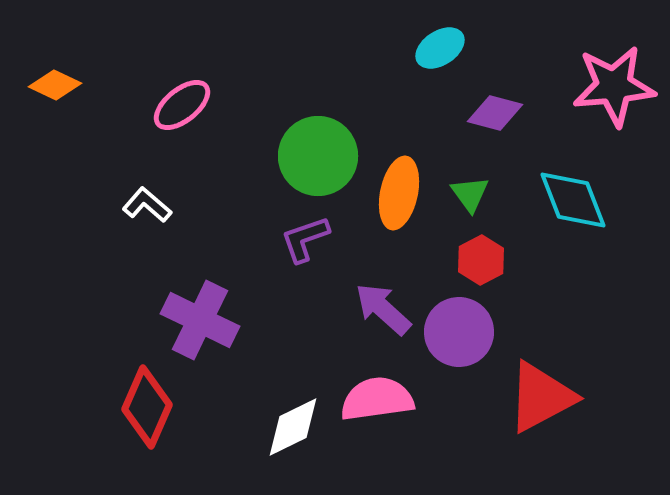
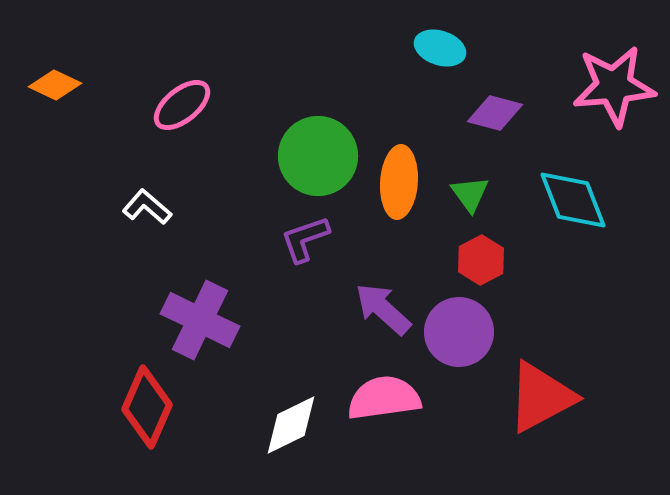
cyan ellipse: rotated 51 degrees clockwise
orange ellipse: moved 11 px up; rotated 8 degrees counterclockwise
white L-shape: moved 2 px down
pink semicircle: moved 7 px right, 1 px up
white diamond: moved 2 px left, 2 px up
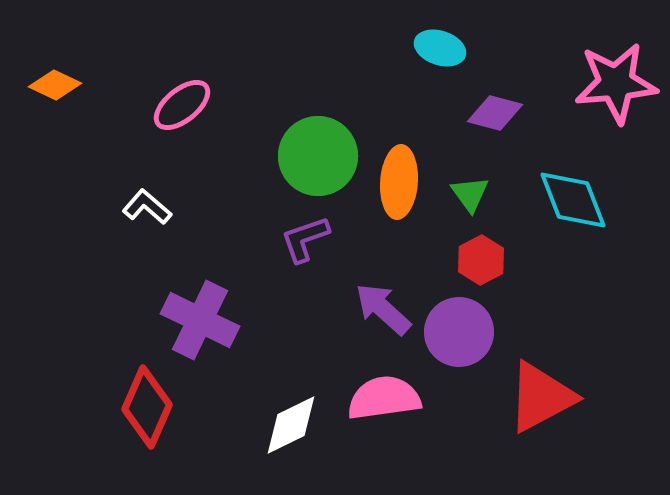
pink star: moved 2 px right, 3 px up
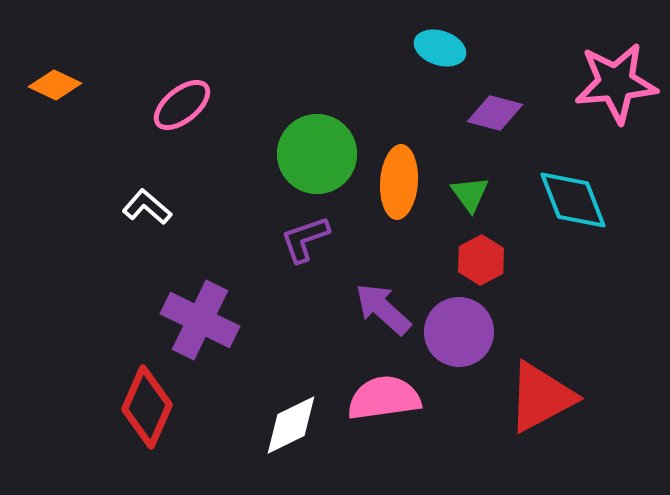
green circle: moved 1 px left, 2 px up
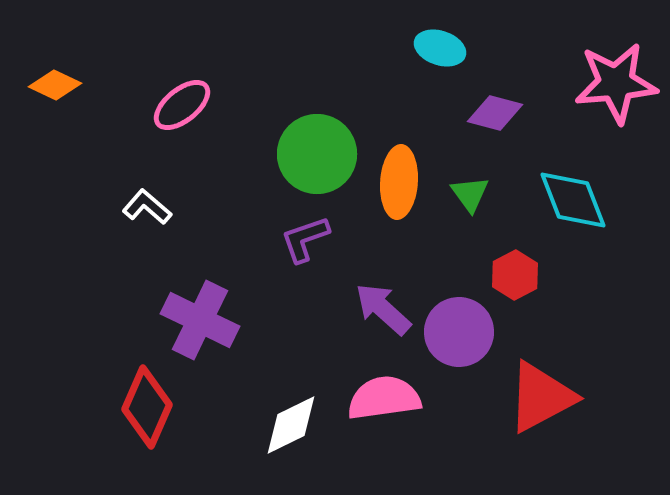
red hexagon: moved 34 px right, 15 px down
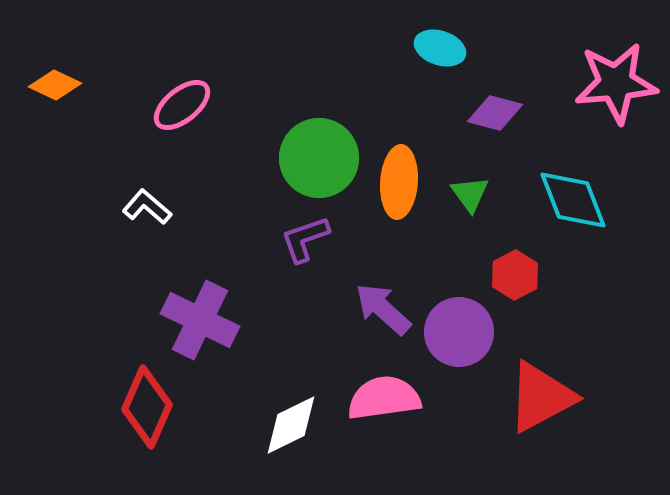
green circle: moved 2 px right, 4 px down
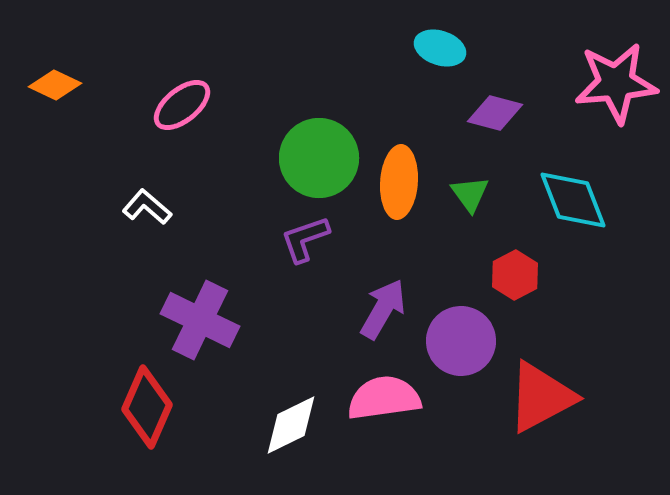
purple arrow: rotated 78 degrees clockwise
purple circle: moved 2 px right, 9 px down
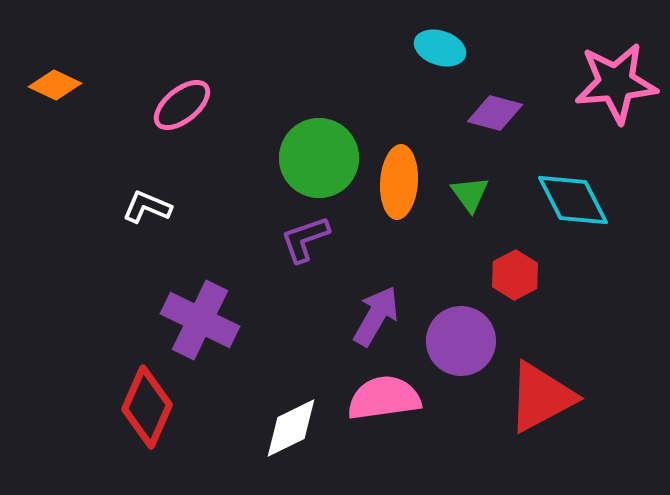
cyan diamond: rotated 6 degrees counterclockwise
white L-shape: rotated 18 degrees counterclockwise
purple arrow: moved 7 px left, 7 px down
white diamond: moved 3 px down
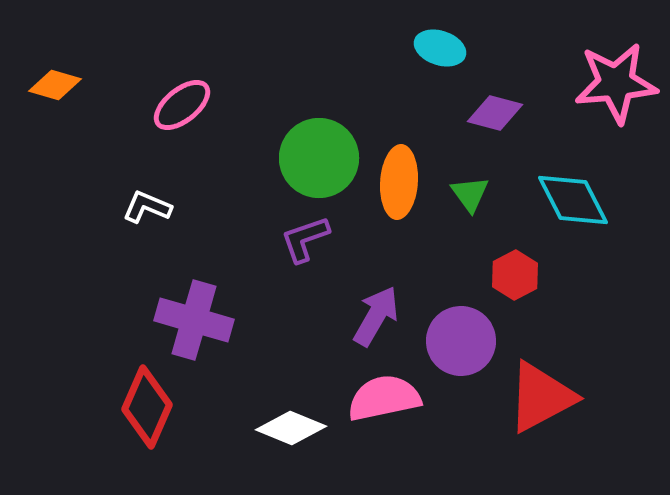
orange diamond: rotated 9 degrees counterclockwise
purple cross: moved 6 px left; rotated 10 degrees counterclockwise
pink semicircle: rotated 4 degrees counterclockwise
white diamond: rotated 48 degrees clockwise
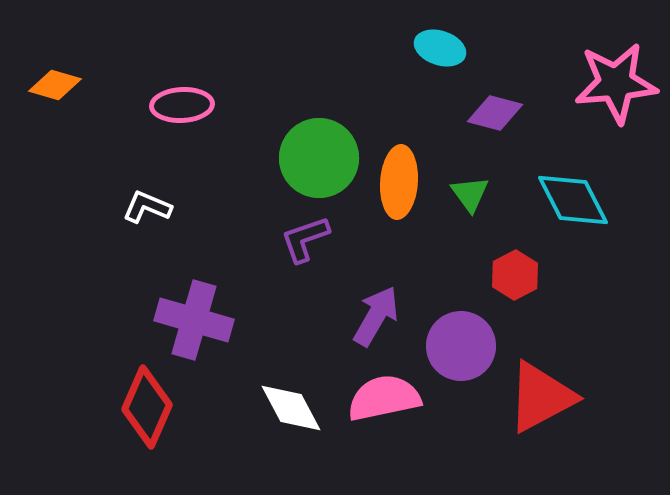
pink ellipse: rotated 36 degrees clockwise
purple circle: moved 5 px down
white diamond: moved 20 px up; rotated 40 degrees clockwise
